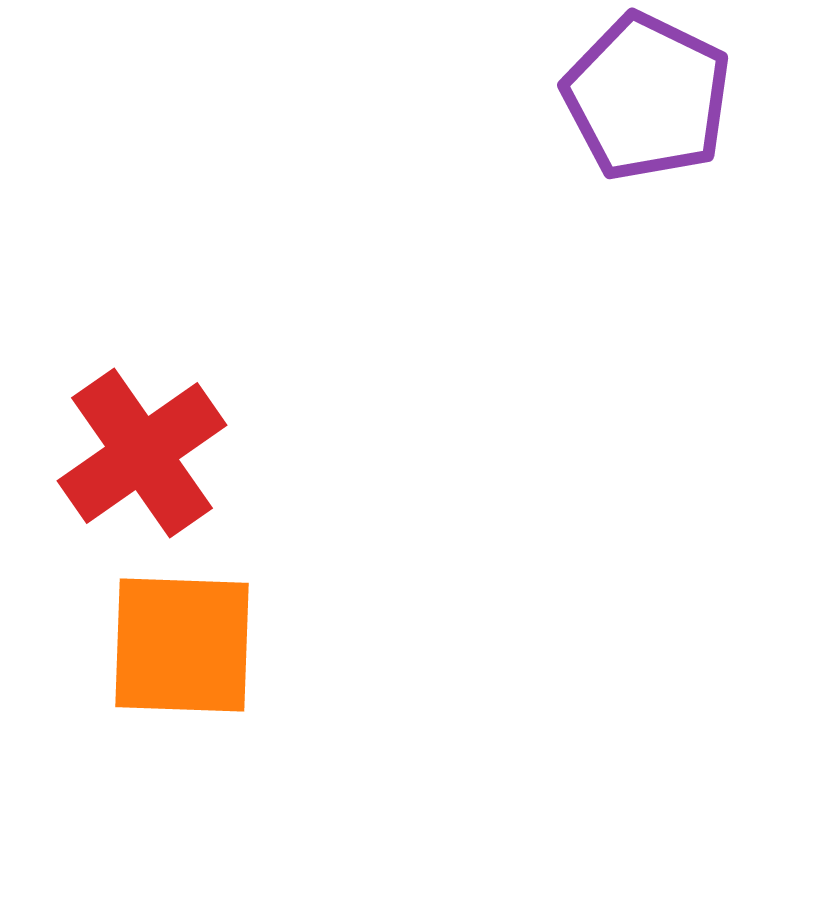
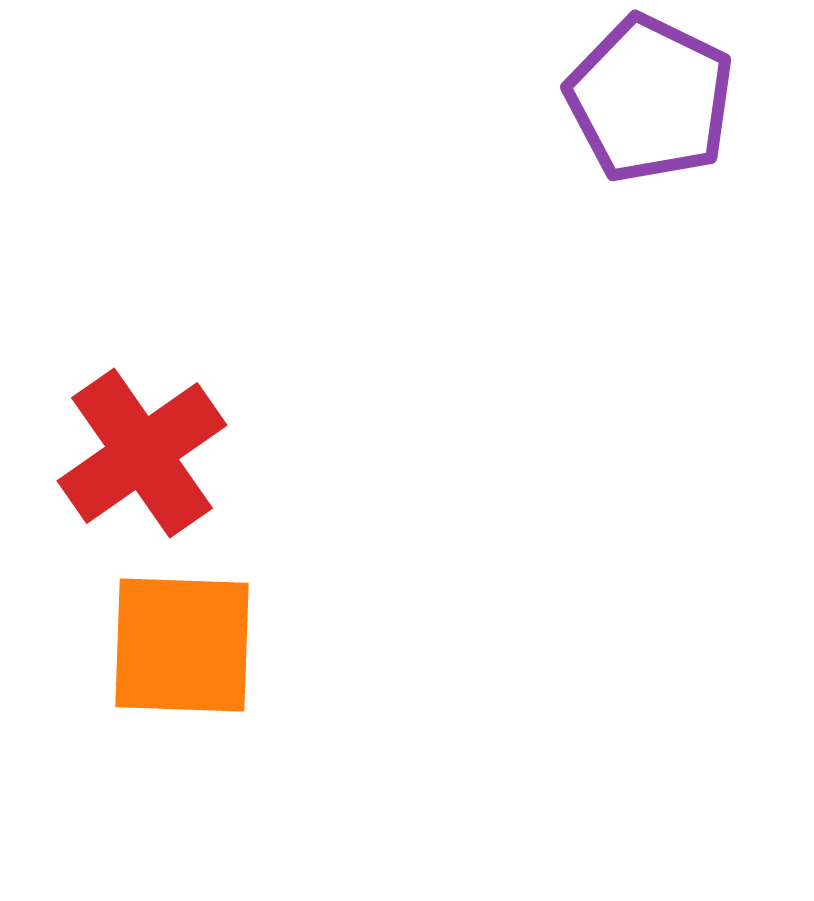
purple pentagon: moved 3 px right, 2 px down
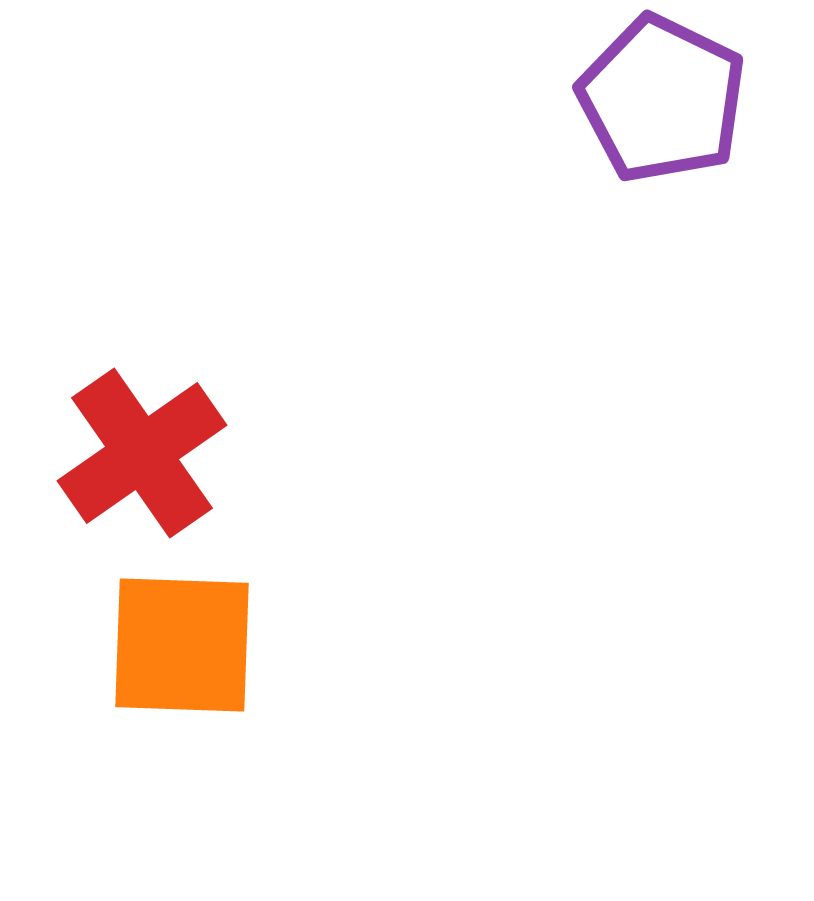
purple pentagon: moved 12 px right
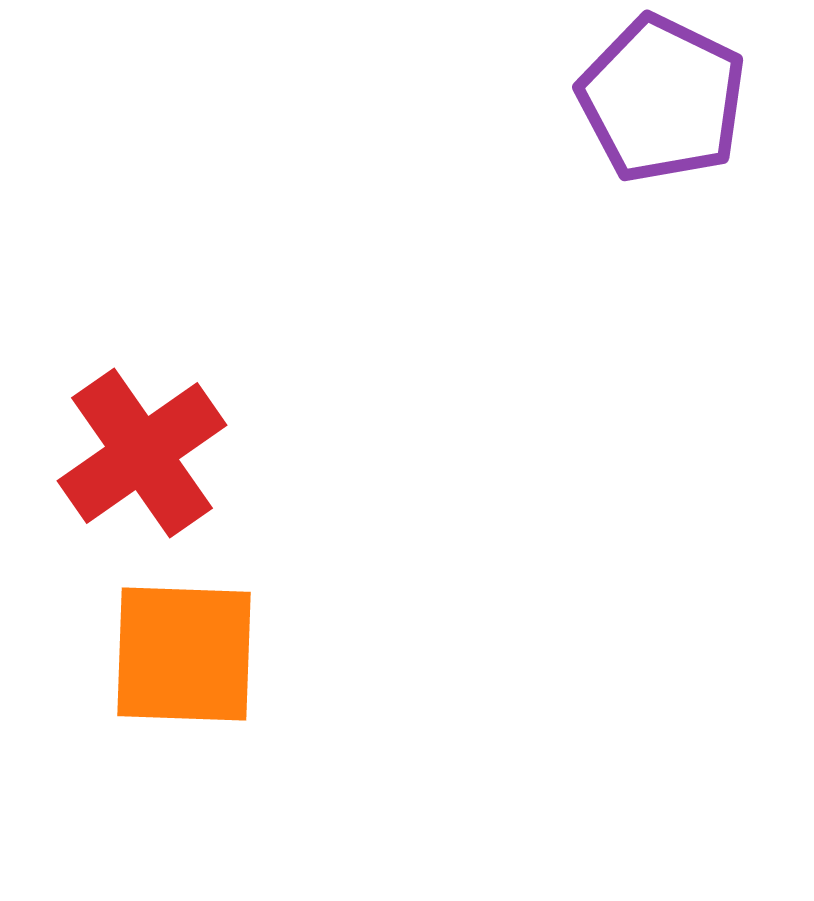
orange square: moved 2 px right, 9 px down
